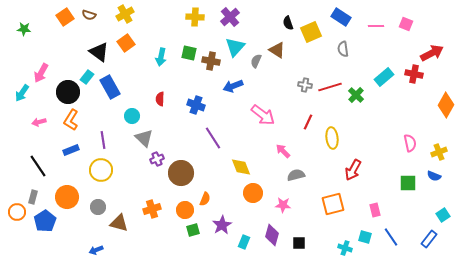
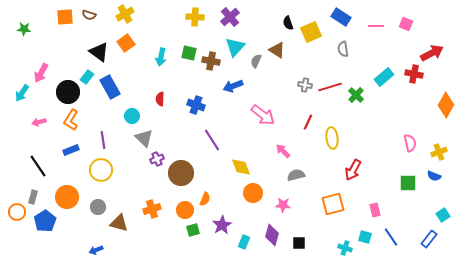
orange square at (65, 17): rotated 30 degrees clockwise
purple line at (213, 138): moved 1 px left, 2 px down
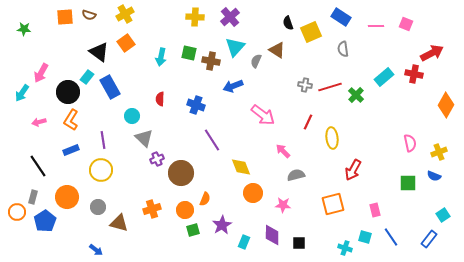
purple diamond at (272, 235): rotated 15 degrees counterclockwise
blue arrow at (96, 250): rotated 120 degrees counterclockwise
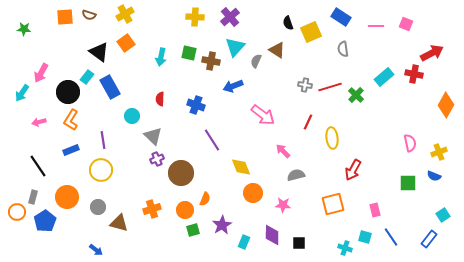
gray triangle at (144, 138): moved 9 px right, 2 px up
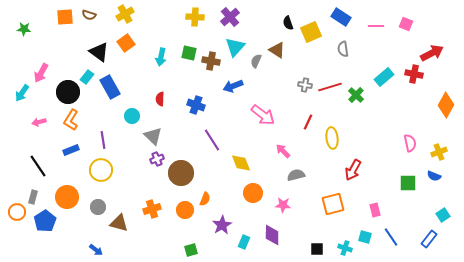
yellow diamond at (241, 167): moved 4 px up
green square at (193, 230): moved 2 px left, 20 px down
black square at (299, 243): moved 18 px right, 6 px down
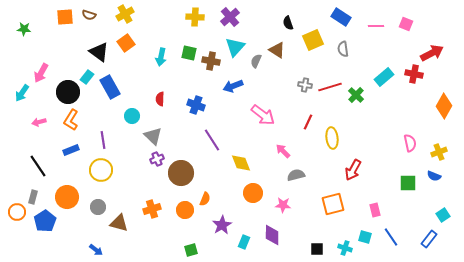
yellow square at (311, 32): moved 2 px right, 8 px down
orange diamond at (446, 105): moved 2 px left, 1 px down
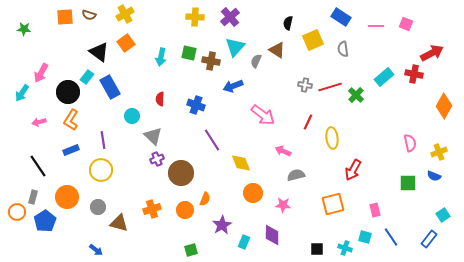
black semicircle at (288, 23): rotated 32 degrees clockwise
pink arrow at (283, 151): rotated 21 degrees counterclockwise
